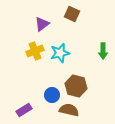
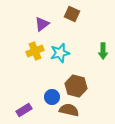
blue circle: moved 2 px down
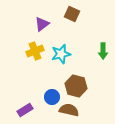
cyan star: moved 1 px right, 1 px down
purple rectangle: moved 1 px right
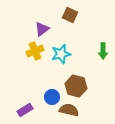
brown square: moved 2 px left, 1 px down
purple triangle: moved 5 px down
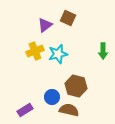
brown square: moved 2 px left, 3 px down
purple triangle: moved 3 px right, 4 px up
cyan star: moved 3 px left
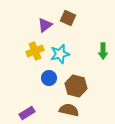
cyan star: moved 2 px right
blue circle: moved 3 px left, 19 px up
purple rectangle: moved 2 px right, 3 px down
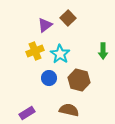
brown square: rotated 21 degrees clockwise
cyan star: rotated 24 degrees counterclockwise
brown hexagon: moved 3 px right, 6 px up
